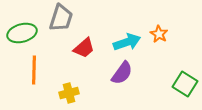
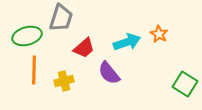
green ellipse: moved 5 px right, 3 px down
purple semicircle: moved 13 px left; rotated 105 degrees clockwise
yellow cross: moved 5 px left, 12 px up
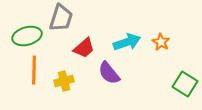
orange star: moved 2 px right, 8 px down
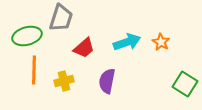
purple semicircle: moved 2 px left, 8 px down; rotated 50 degrees clockwise
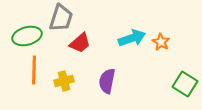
cyan arrow: moved 5 px right, 4 px up
red trapezoid: moved 4 px left, 5 px up
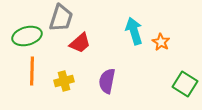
cyan arrow: moved 2 px right, 7 px up; rotated 88 degrees counterclockwise
orange line: moved 2 px left, 1 px down
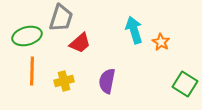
cyan arrow: moved 1 px up
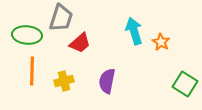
cyan arrow: moved 1 px down
green ellipse: moved 1 px up; rotated 20 degrees clockwise
